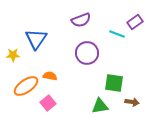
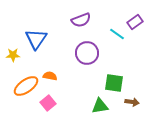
cyan line: rotated 14 degrees clockwise
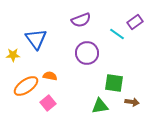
blue triangle: rotated 10 degrees counterclockwise
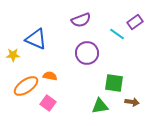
blue triangle: rotated 30 degrees counterclockwise
pink square: rotated 14 degrees counterclockwise
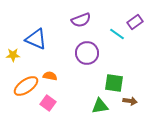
brown arrow: moved 2 px left, 1 px up
